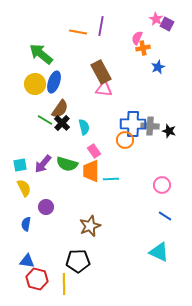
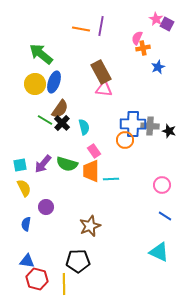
orange line: moved 3 px right, 3 px up
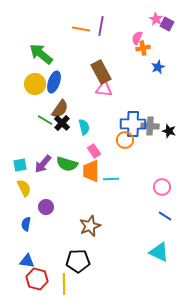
pink circle: moved 2 px down
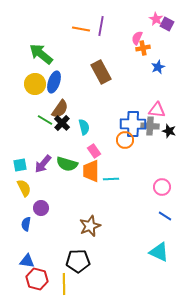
pink triangle: moved 53 px right, 21 px down
purple circle: moved 5 px left, 1 px down
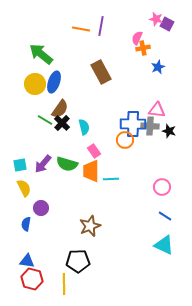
pink star: rotated 16 degrees counterclockwise
cyan triangle: moved 5 px right, 7 px up
red hexagon: moved 5 px left
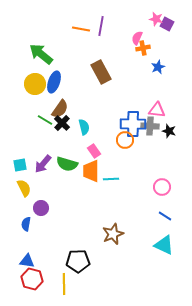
brown star: moved 23 px right, 8 px down
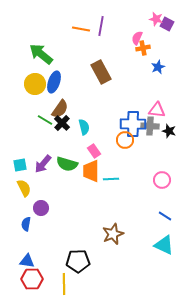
pink circle: moved 7 px up
red hexagon: rotated 15 degrees counterclockwise
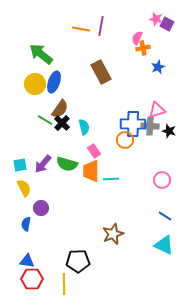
pink triangle: rotated 24 degrees counterclockwise
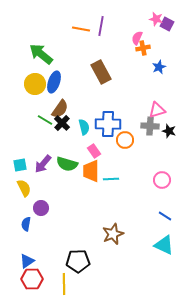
blue star: moved 1 px right
blue cross: moved 25 px left
blue triangle: rotated 42 degrees counterclockwise
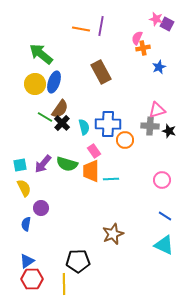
green line: moved 3 px up
